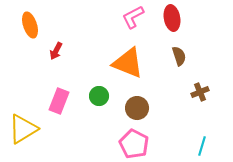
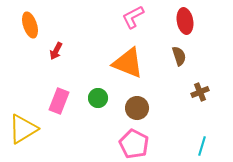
red ellipse: moved 13 px right, 3 px down
green circle: moved 1 px left, 2 px down
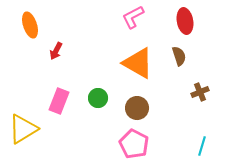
orange triangle: moved 10 px right; rotated 8 degrees clockwise
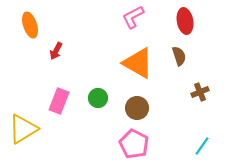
cyan line: rotated 18 degrees clockwise
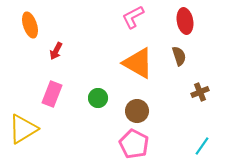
pink rectangle: moved 7 px left, 7 px up
brown circle: moved 3 px down
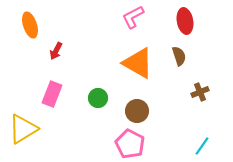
pink pentagon: moved 4 px left
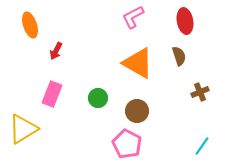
pink pentagon: moved 3 px left
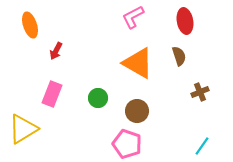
pink pentagon: rotated 8 degrees counterclockwise
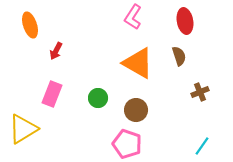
pink L-shape: rotated 30 degrees counterclockwise
brown circle: moved 1 px left, 1 px up
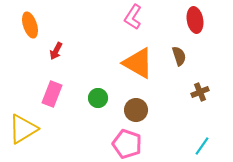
red ellipse: moved 10 px right, 1 px up
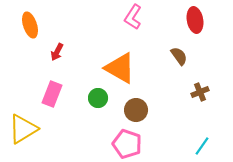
red arrow: moved 1 px right, 1 px down
brown semicircle: rotated 18 degrees counterclockwise
orange triangle: moved 18 px left, 5 px down
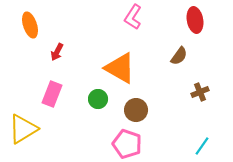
brown semicircle: rotated 72 degrees clockwise
green circle: moved 1 px down
